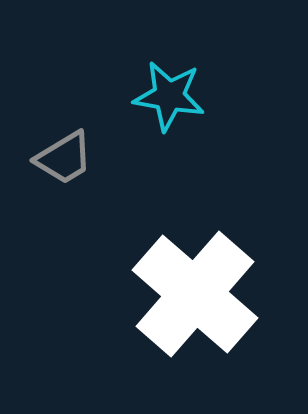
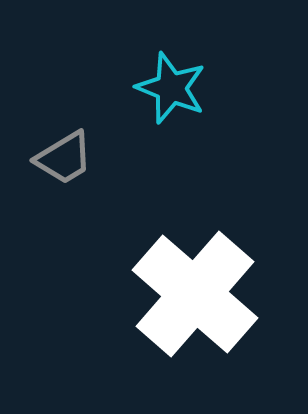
cyan star: moved 2 px right, 8 px up; rotated 12 degrees clockwise
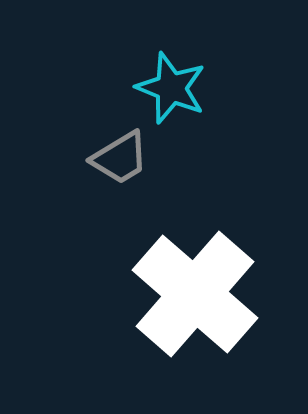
gray trapezoid: moved 56 px right
